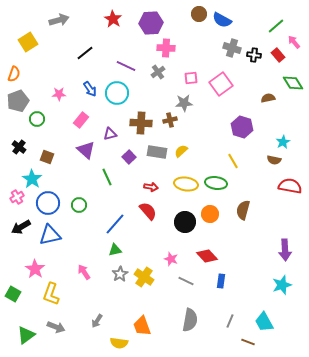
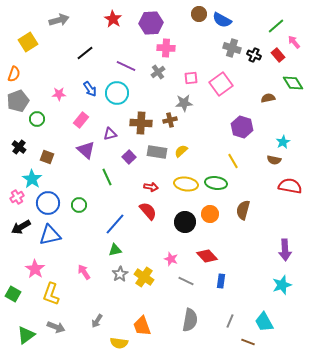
black cross at (254, 55): rotated 16 degrees clockwise
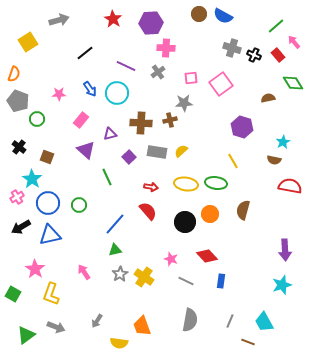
blue semicircle at (222, 20): moved 1 px right, 4 px up
gray pentagon at (18, 101): rotated 30 degrees counterclockwise
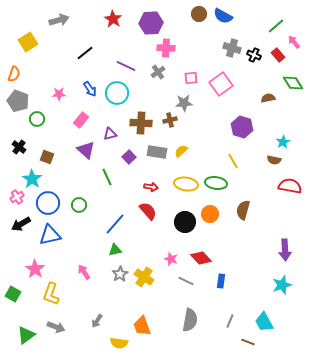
black arrow at (21, 227): moved 3 px up
red diamond at (207, 256): moved 6 px left, 2 px down
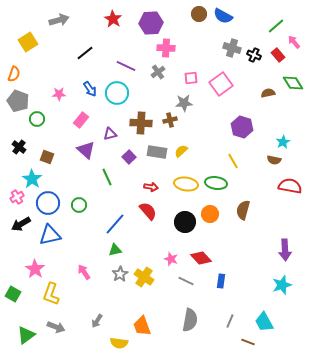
brown semicircle at (268, 98): moved 5 px up
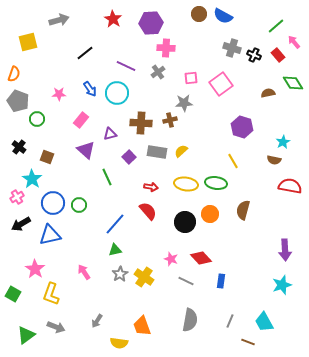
yellow square at (28, 42): rotated 18 degrees clockwise
blue circle at (48, 203): moved 5 px right
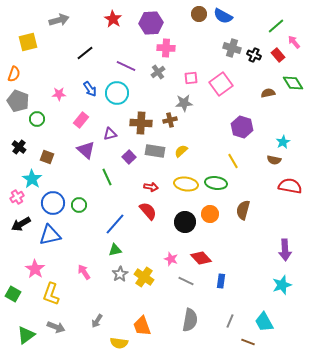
gray rectangle at (157, 152): moved 2 px left, 1 px up
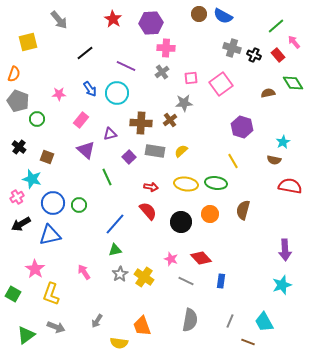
gray arrow at (59, 20): rotated 66 degrees clockwise
gray cross at (158, 72): moved 4 px right
brown cross at (170, 120): rotated 24 degrees counterclockwise
cyan star at (32, 179): rotated 18 degrees counterclockwise
black circle at (185, 222): moved 4 px left
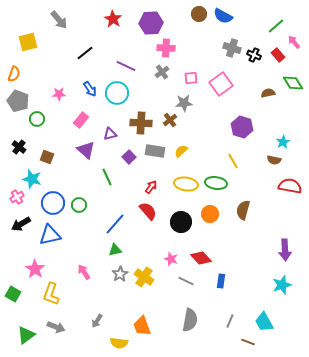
red arrow at (151, 187): rotated 64 degrees counterclockwise
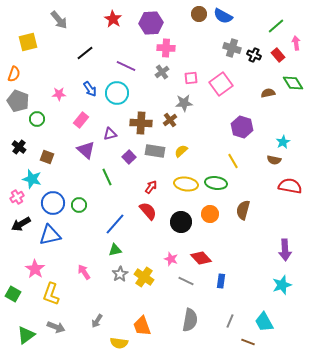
pink arrow at (294, 42): moved 2 px right, 1 px down; rotated 32 degrees clockwise
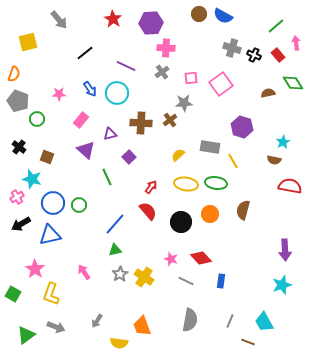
gray rectangle at (155, 151): moved 55 px right, 4 px up
yellow semicircle at (181, 151): moved 3 px left, 4 px down
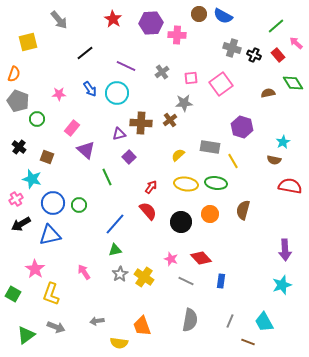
pink arrow at (296, 43): rotated 40 degrees counterclockwise
pink cross at (166, 48): moved 11 px right, 13 px up
pink rectangle at (81, 120): moved 9 px left, 8 px down
purple triangle at (110, 134): moved 9 px right
pink cross at (17, 197): moved 1 px left, 2 px down
gray arrow at (97, 321): rotated 48 degrees clockwise
